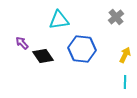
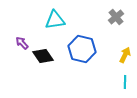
cyan triangle: moved 4 px left
blue hexagon: rotated 8 degrees clockwise
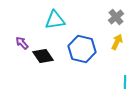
yellow arrow: moved 8 px left, 13 px up
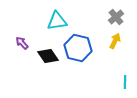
cyan triangle: moved 2 px right, 1 px down
yellow arrow: moved 2 px left, 1 px up
blue hexagon: moved 4 px left, 1 px up
black diamond: moved 5 px right
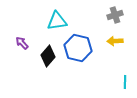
gray cross: moved 1 px left, 2 px up; rotated 21 degrees clockwise
yellow arrow: rotated 119 degrees counterclockwise
black diamond: rotated 75 degrees clockwise
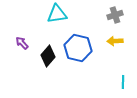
cyan triangle: moved 7 px up
cyan line: moved 2 px left
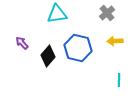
gray cross: moved 8 px left, 2 px up; rotated 21 degrees counterclockwise
cyan line: moved 4 px left, 2 px up
